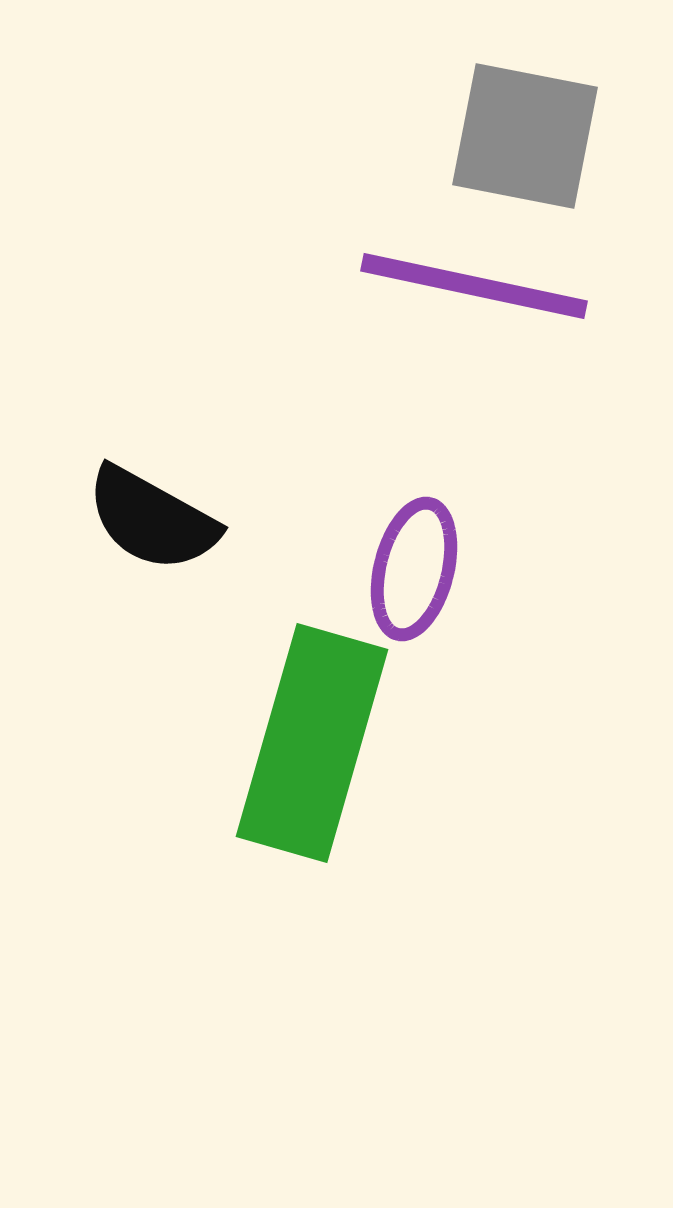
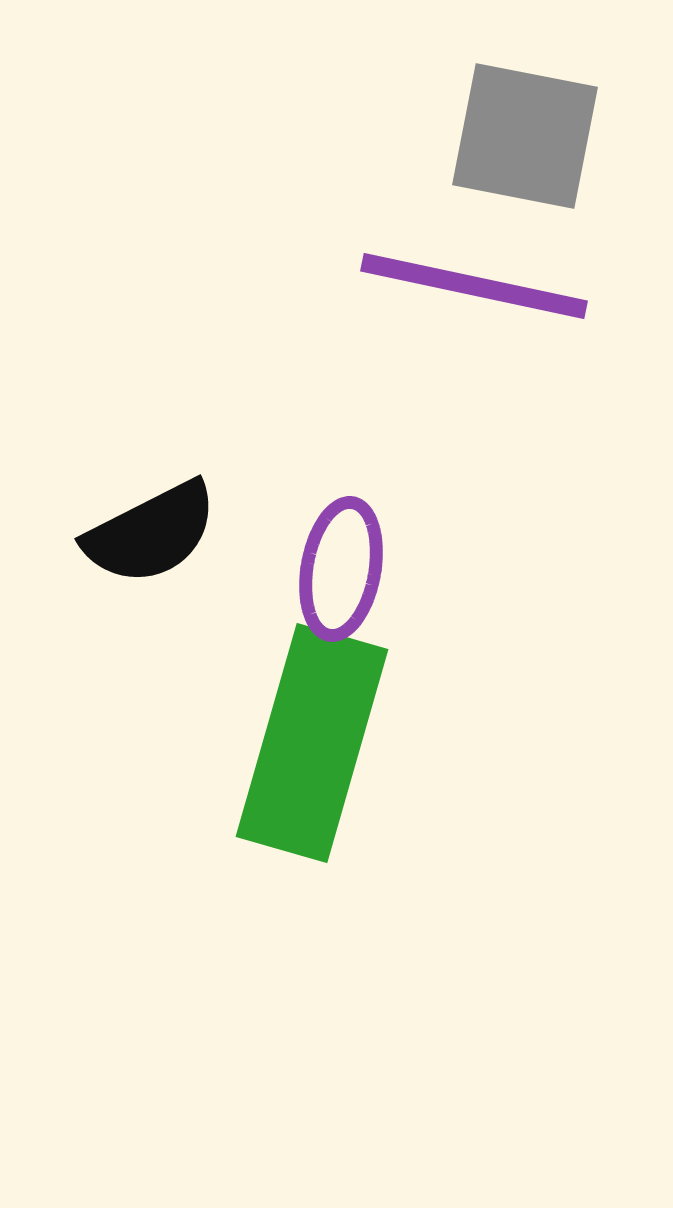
black semicircle: moved 1 px left, 14 px down; rotated 56 degrees counterclockwise
purple ellipse: moved 73 px left; rotated 4 degrees counterclockwise
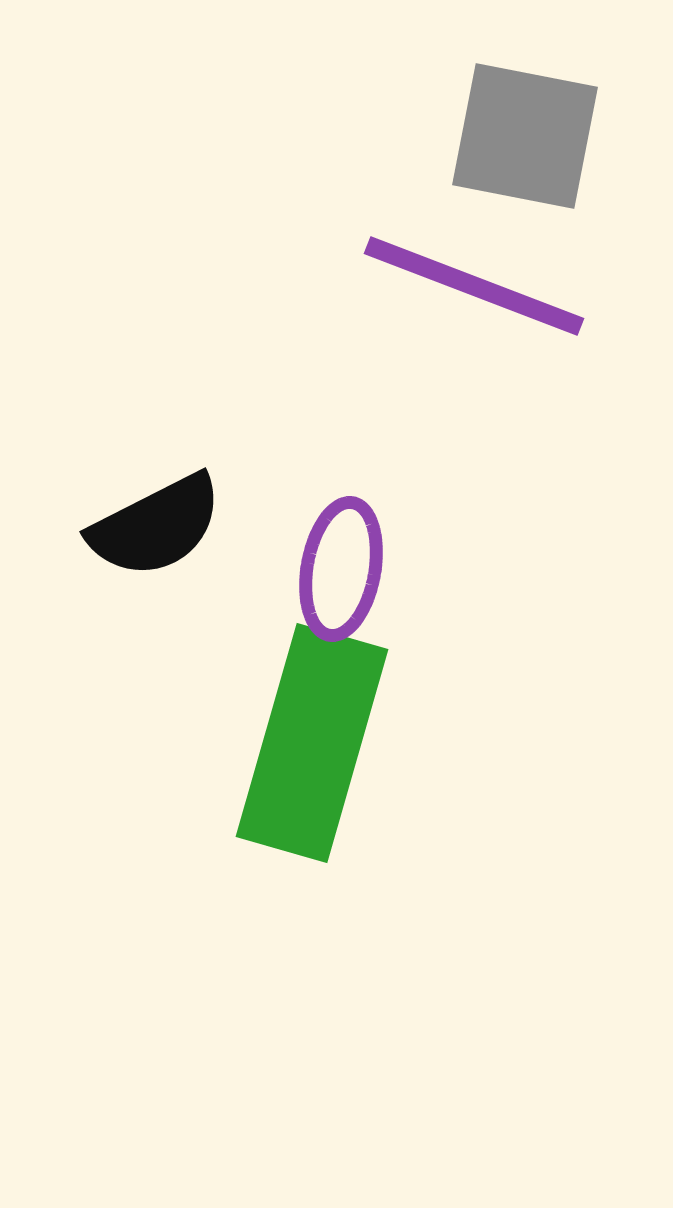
purple line: rotated 9 degrees clockwise
black semicircle: moved 5 px right, 7 px up
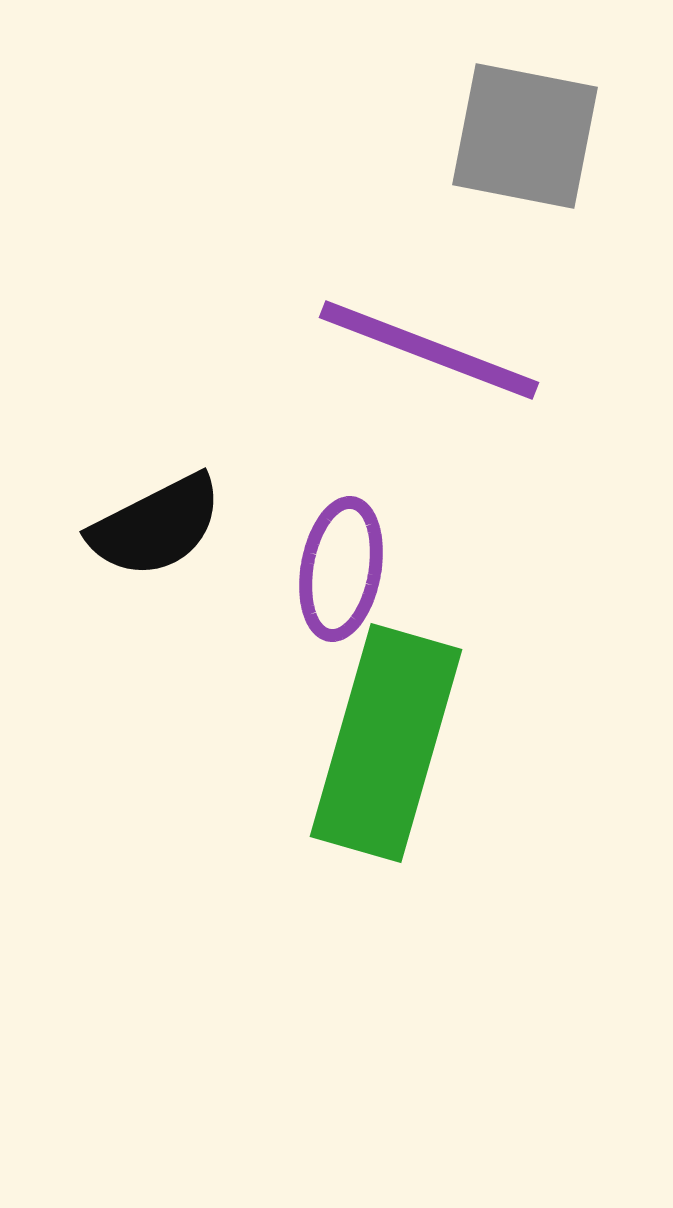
purple line: moved 45 px left, 64 px down
green rectangle: moved 74 px right
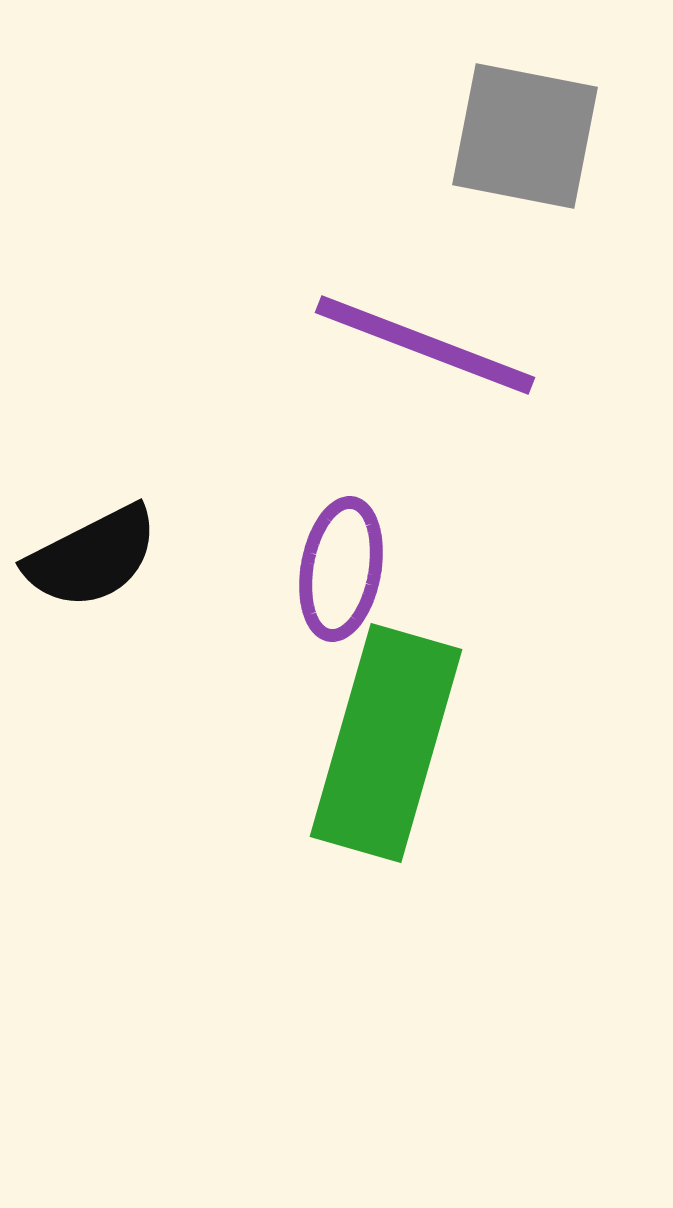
purple line: moved 4 px left, 5 px up
black semicircle: moved 64 px left, 31 px down
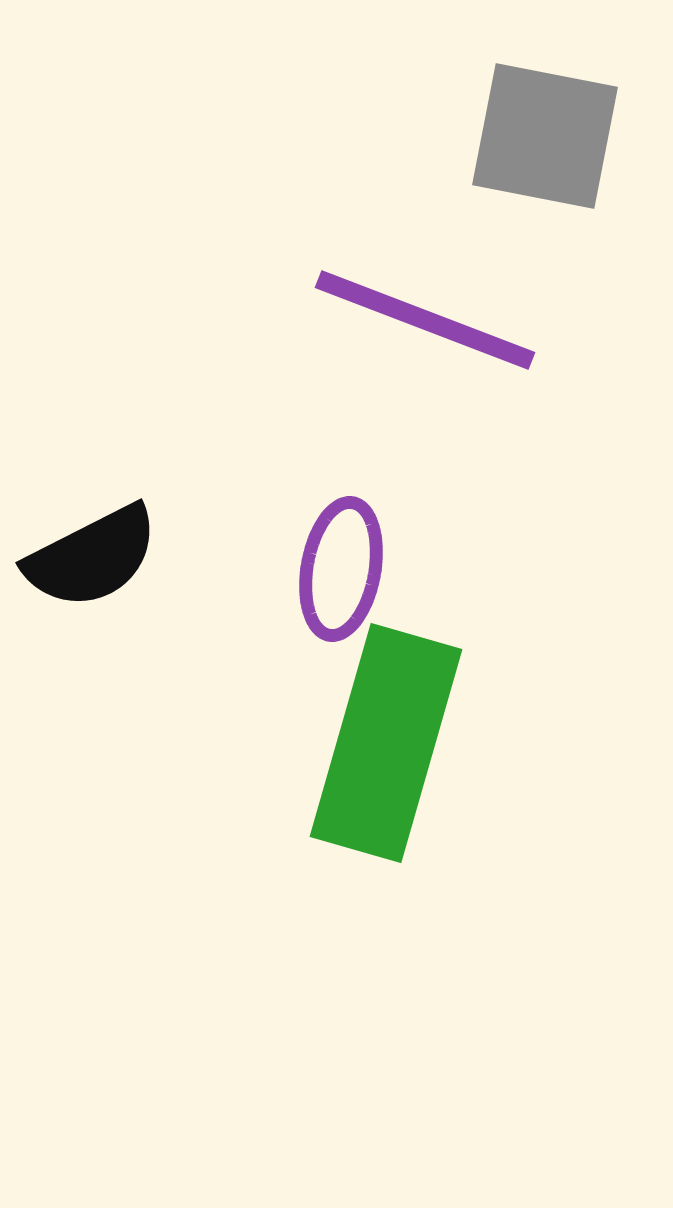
gray square: moved 20 px right
purple line: moved 25 px up
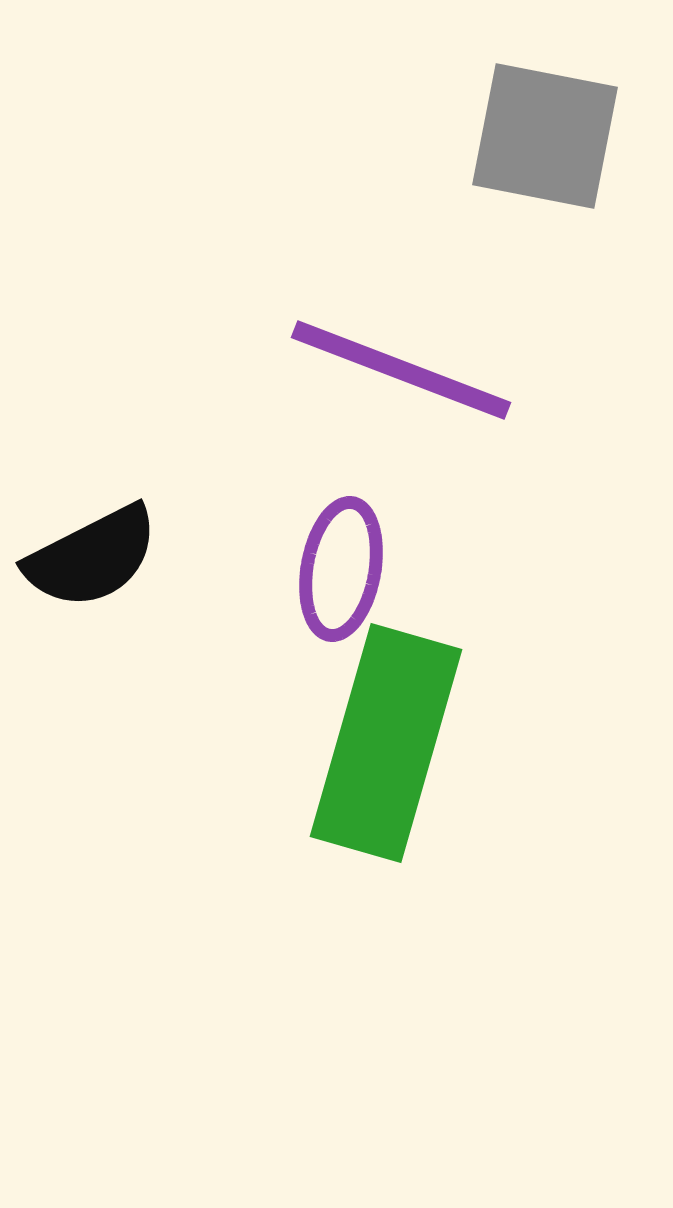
purple line: moved 24 px left, 50 px down
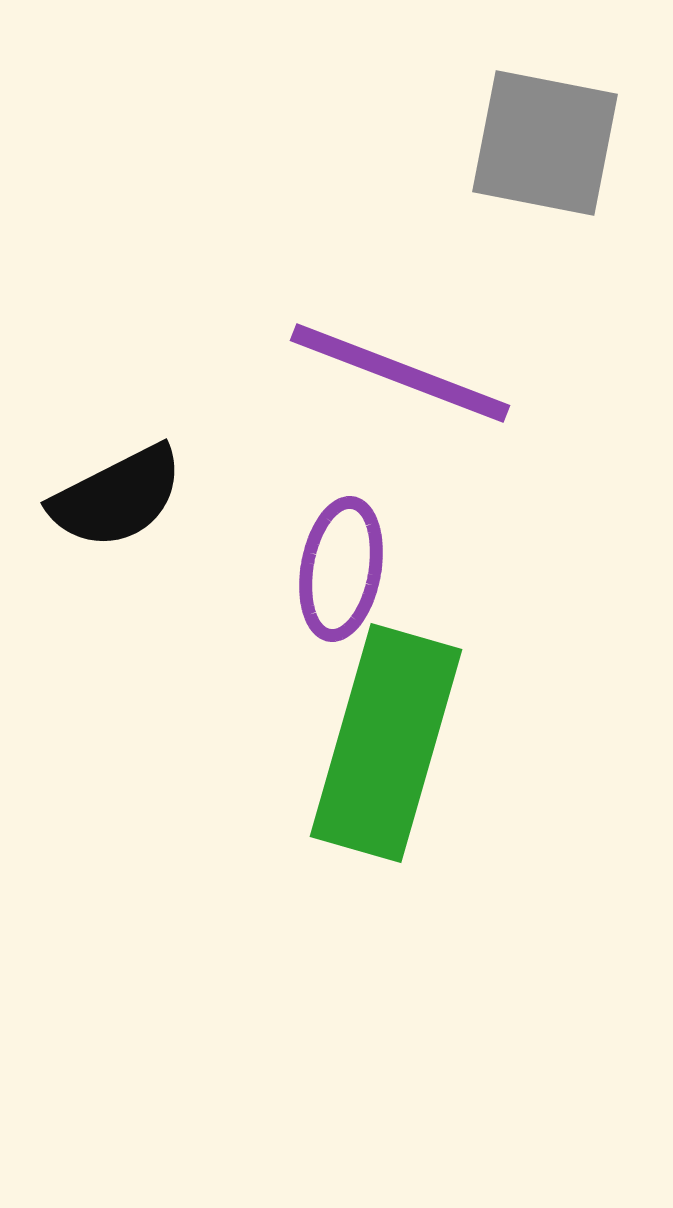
gray square: moved 7 px down
purple line: moved 1 px left, 3 px down
black semicircle: moved 25 px right, 60 px up
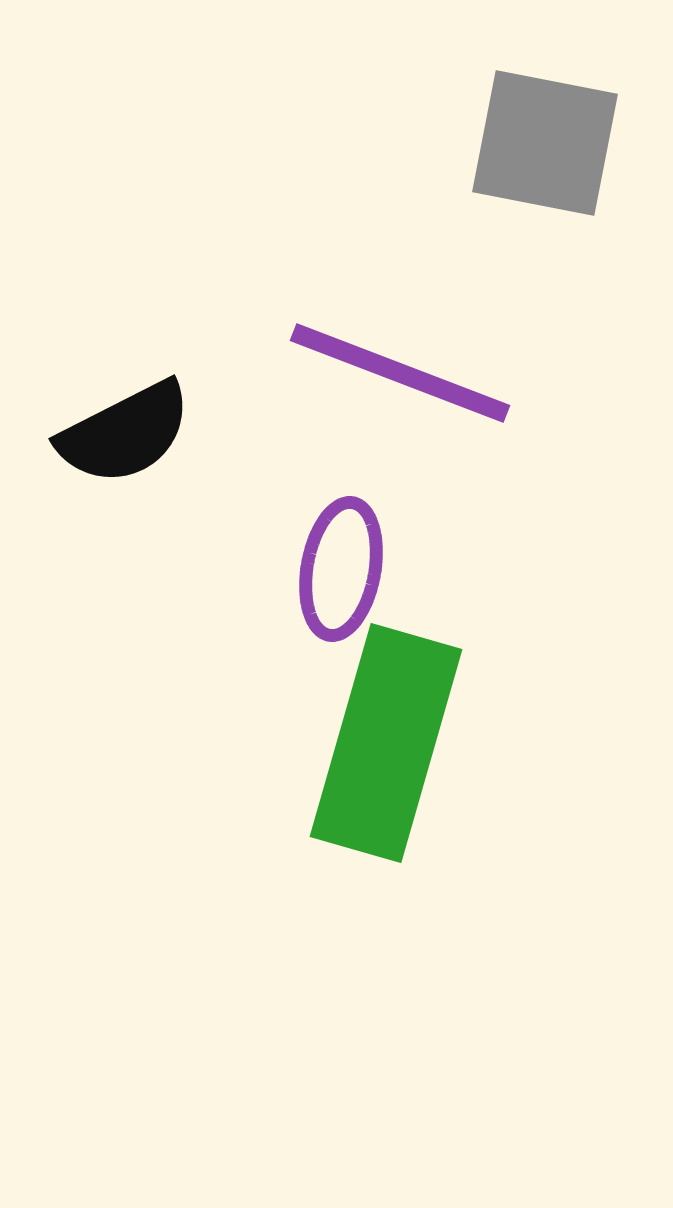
black semicircle: moved 8 px right, 64 px up
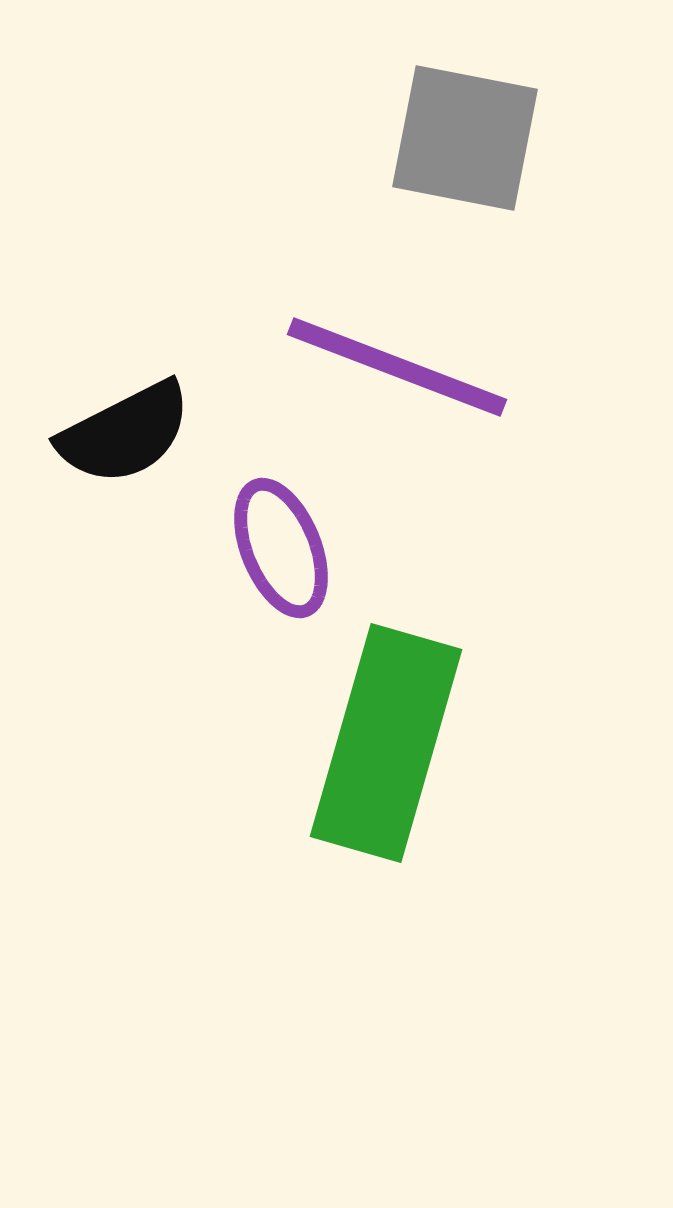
gray square: moved 80 px left, 5 px up
purple line: moved 3 px left, 6 px up
purple ellipse: moved 60 px left, 21 px up; rotated 32 degrees counterclockwise
